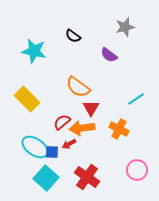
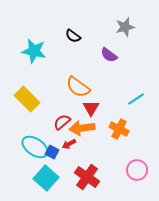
blue square: rotated 24 degrees clockwise
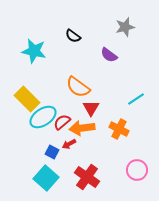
cyan ellipse: moved 8 px right, 30 px up; rotated 68 degrees counterclockwise
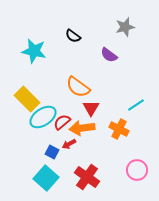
cyan line: moved 6 px down
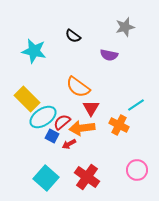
purple semicircle: rotated 24 degrees counterclockwise
orange cross: moved 4 px up
blue square: moved 16 px up
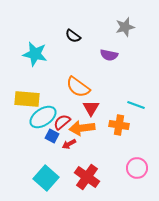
cyan star: moved 1 px right, 3 px down
yellow rectangle: rotated 40 degrees counterclockwise
cyan line: rotated 54 degrees clockwise
orange cross: rotated 18 degrees counterclockwise
pink circle: moved 2 px up
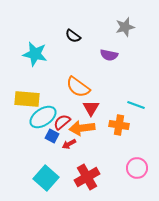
red cross: rotated 25 degrees clockwise
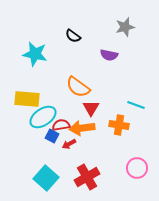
red semicircle: moved 1 px left, 3 px down; rotated 30 degrees clockwise
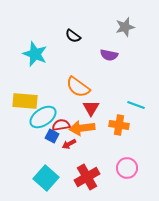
cyan star: rotated 10 degrees clockwise
yellow rectangle: moved 2 px left, 2 px down
pink circle: moved 10 px left
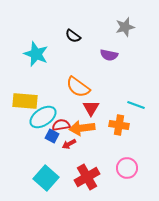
cyan star: moved 1 px right
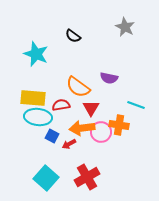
gray star: rotated 30 degrees counterclockwise
purple semicircle: moved 23 px down
yellow rectangle: moved 8 px right, 3 px up
cyan ellipse: moved 5 px left; rotated 40 degrees clockwise
red semicircle: moved 20 px up
pink circle: moved 26 px left, 36 px up
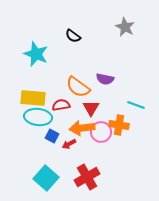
purple semicircle: moved 4 px left, 1 px down
